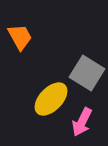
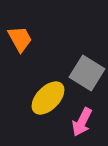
orange trapezoid: moved 2 px down
yellow ellipse: moved 3 px left, 1 px up
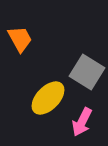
gray square: moved 1 px up
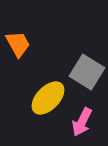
orange trapezoid: moved 2 px left, 5 px down
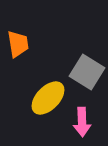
orange trapezoid: rotated 20 degrees clockwise
pink arrow: rotated 28 degrees counterclockwise
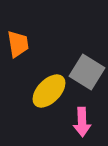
yellow ellipse: moved 1 px right, 7 px up
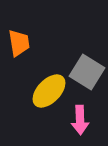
orange trapezoid: moved 1 px right, 1 px up
pink arrow: moved 2 px left, 2 px up
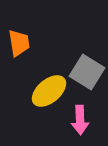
yellow ellipse: rotated 6 degrees clockwise
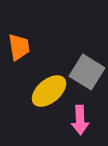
orange trapezoid: moved 4 px down
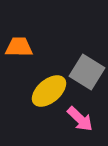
orange trapezoid: rotated 80 degrees counterclockwise
pink arrow: moved 1 px up; rotated 44 degrees counterclockwise
